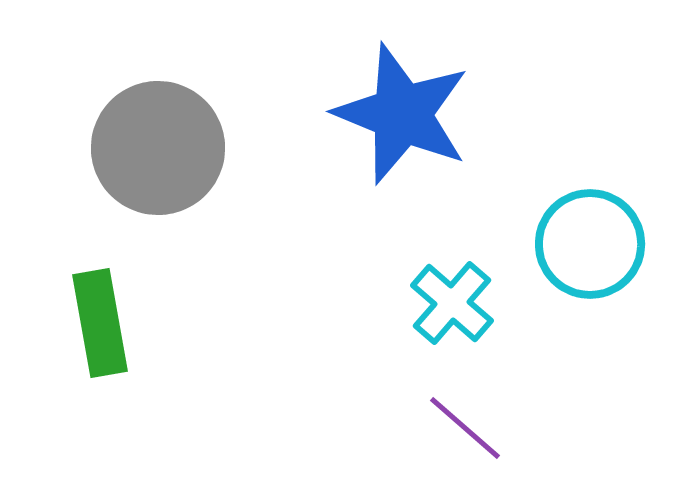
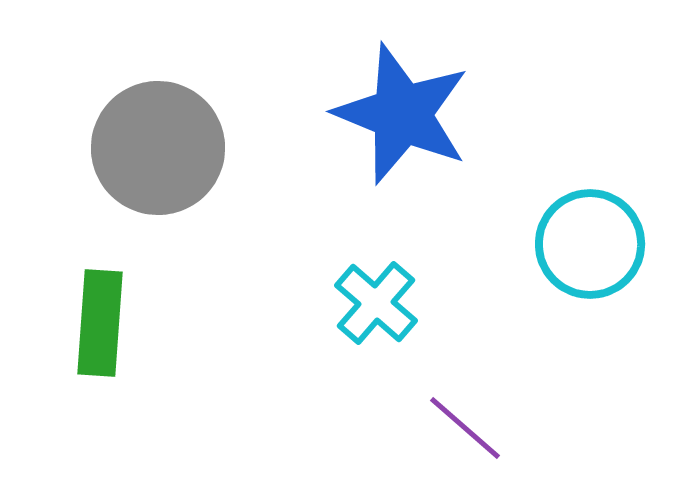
cyan cross: moved 76 px left
green rectangle: rotated 14 degrees clockwise
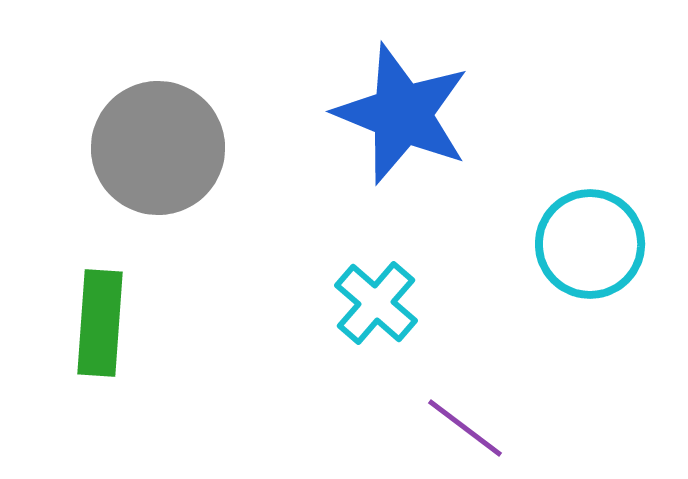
purple line: rotated 4 degrees counterclockwise
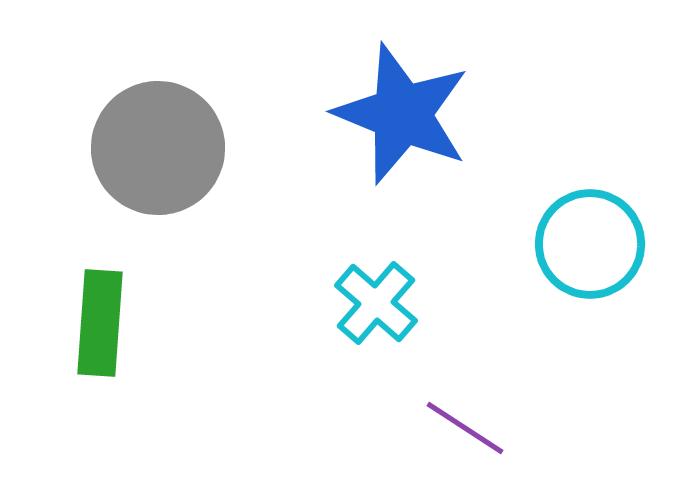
purple line: rotated 4 degrees counterclockwise
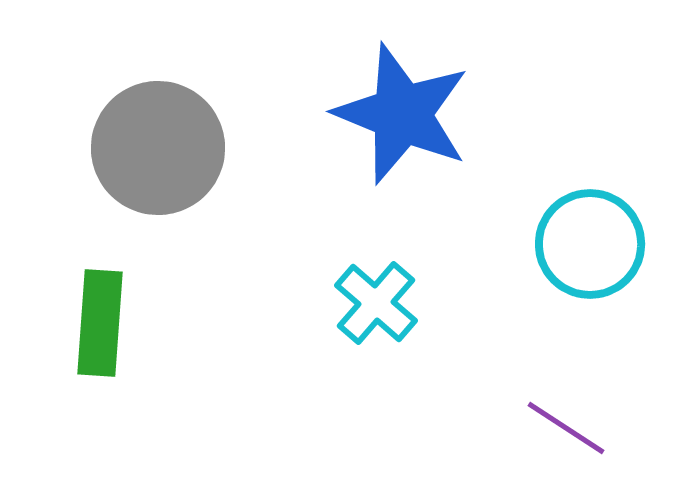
purple line: moved 101 px right
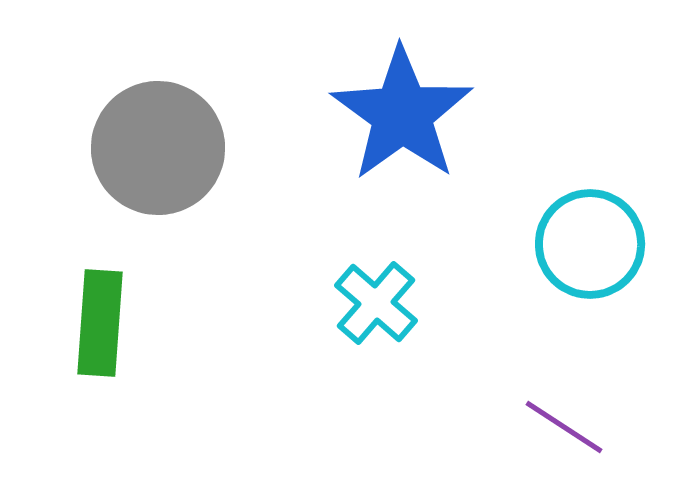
blue star: rotated 14 degrees clockwise
purple line: moved 2 px left, 1 px up
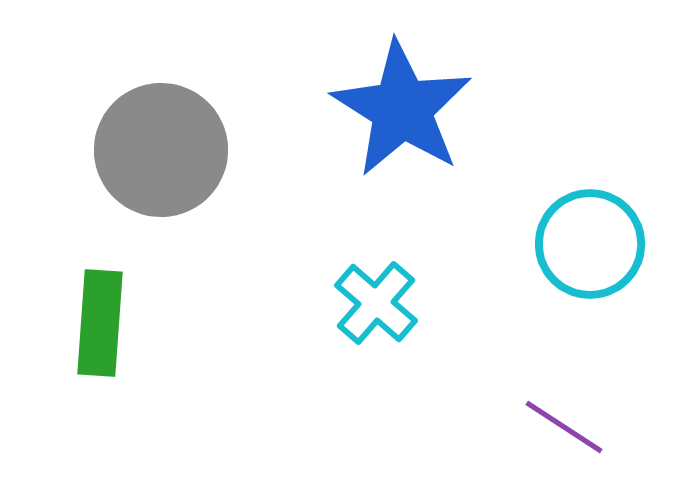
blue star: moved 5 px up; rotated 4 degrees counterclockwise
gray circle: moved 3 px right, 2 px down
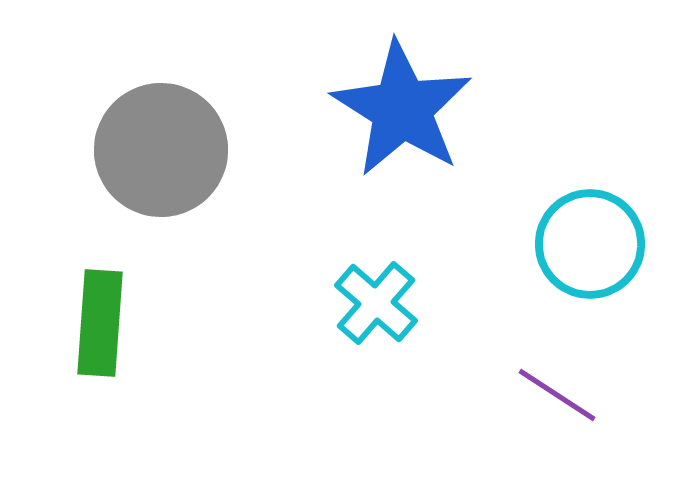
purple line: moved 7 px left, 32 px up
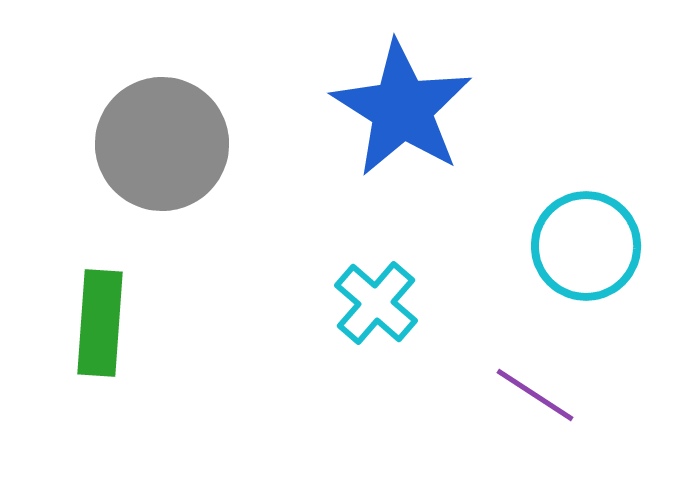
gray circle: moved 1 px right, 6 px up
cyan circle: moved 4 px left, 2 px down
purple line: moved 22 px left
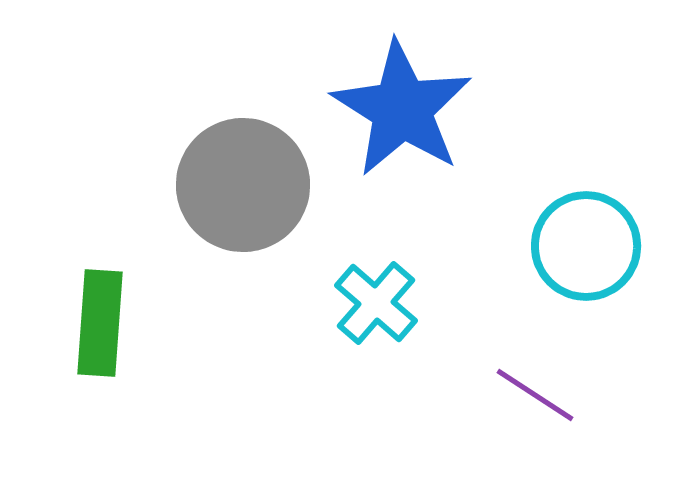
gray circle: moved 81 px right, 41 px down
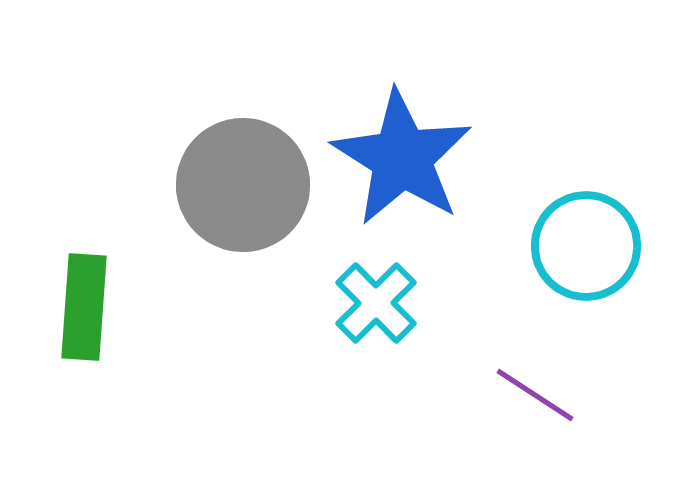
blue star: moved 49 px down
cyan cross: rotated 4 degrees clockwise
green rectangle: moved 16 px left, 16 px up
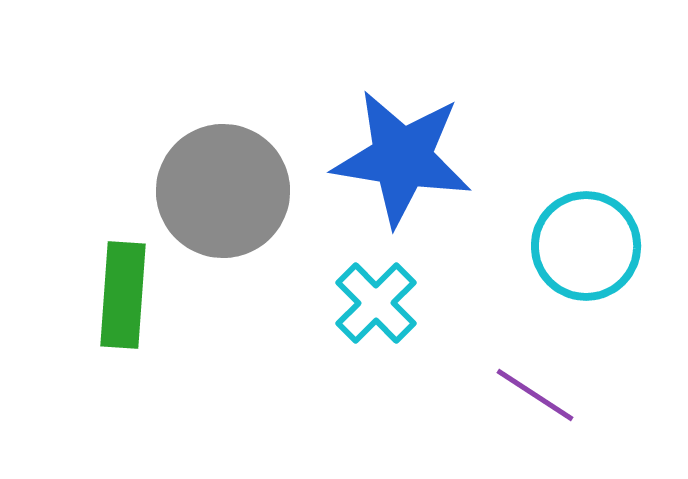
blue star: rotated 23 degrees counterclockwise
gray circle: moved 20 px left, 6 px down
green rectangle: moved 39 px right, 12 px up
